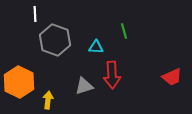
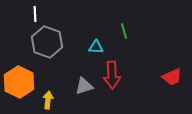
gray hexagon: moved 8 px left, 2 px down
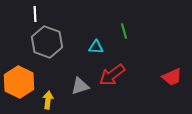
red arrow: rotated 56 degrees clockwise
gray triangle: moved 4 px left
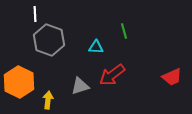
gray hexagon: moved 2 px right, 2 px up
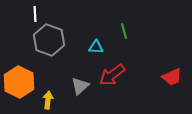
gray triangle: rotated 24 degrees counterclockwise
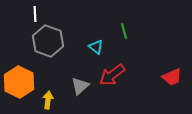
gray hexagon: moved 1 px left, 1 px down
cyan triangle: rotated 35 degrees clockwise
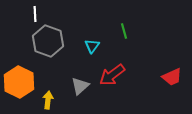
cyan triangle: moved 4 px left, 1 px up; rotated 28 degrees clockwise
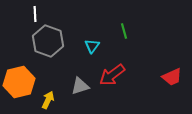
orange hexagon: rotated 20 degrees clockwise
gray triangle: rotated 24 degrees clockwise
yellow arrow: rotated 18 degrees clockwise
